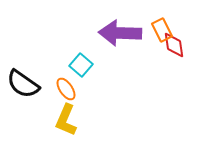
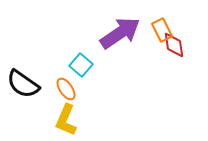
purple arrow: rotated 144 degrees clockwise
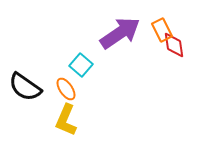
black semicircle: moved 2 px right, 3 px down
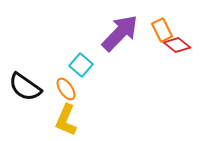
purple arrow: rotated 12 degrees counterclockwise
red diamond: moved 3 px right; rotated 44 degrees counterclockwise
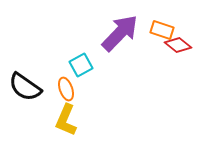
orange rectangle: rotated 45 degrees counterclockwise
red diamond: moved 1 px right
cyan square: rotated 20 degrees clockwise
orange ellipse: rotated 15 degrees clockwise
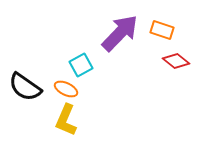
red diamond: moved 2 px left, 16 px down
orange ellipse: rotated 45 degrees counterclockwise
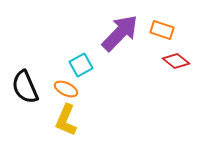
black semicircle: rotated 32 degrees clockwise
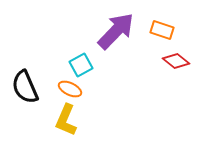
purple arrow: moved 4 px left, 2 px up
orange ellipse: moved 4 px right
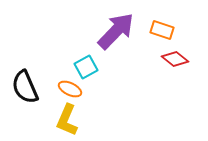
red diamond: moved 1 px left, 2 px up
cyan square: moved 5 px right, 2 px down
yellow L-shape: moved 1 px right
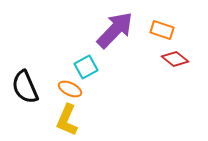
purple arrow: moved 1 px left, 1 px up
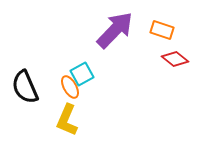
cyan square: moved 4 px left, 7 px down
orange ellipse: moved 2 px up; rotated 35 degrees clockwise
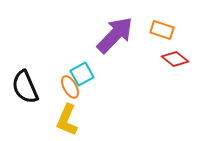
purple arrow: moved 5 px down
